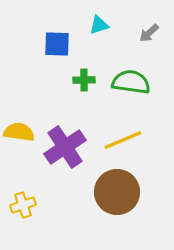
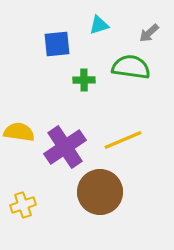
blue square: rotated 8 degrees counterclockwise
green semicircle: moved 15 px up
brown circle: moved 17 px left
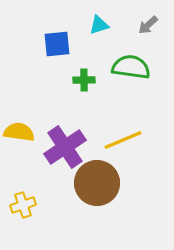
gray arrow: moved 1 px left, 8 px up
brown circle: moved 3 px left, 9 px up
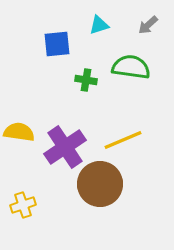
green cross: moved 2 px right; rotated 10 degrees clockwise
brown circle: moved 3 px right, 1 px down
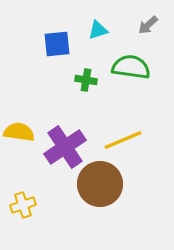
cyan triangle: moved 1 px left, 5 px down
